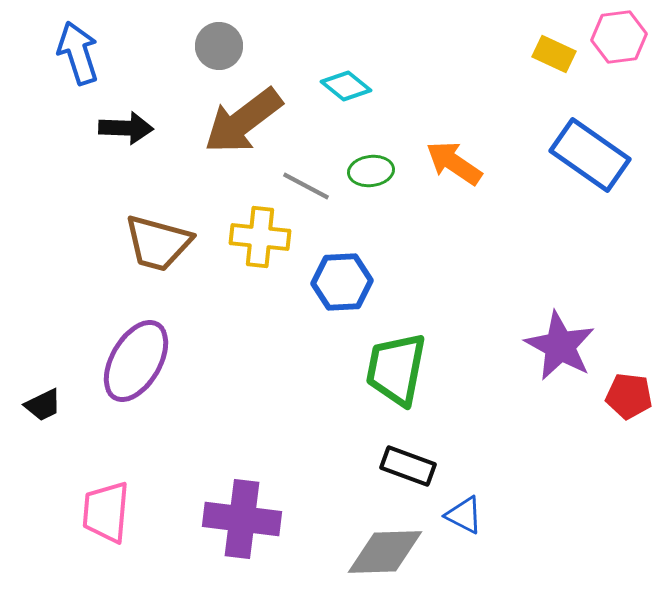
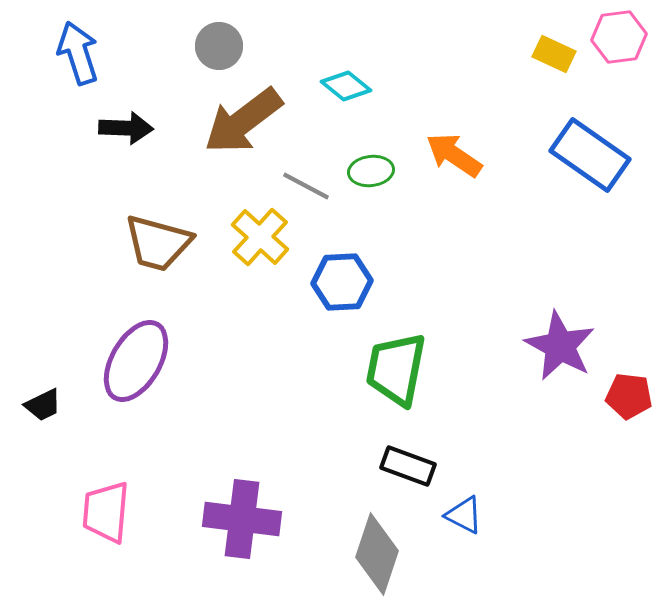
orange arrow: moved 8 px up
yellow cross: rotated 36 degrees clockwise
gray diamond: moved 8 px left, 2 px down; rotated 70 degrees counterclockwise
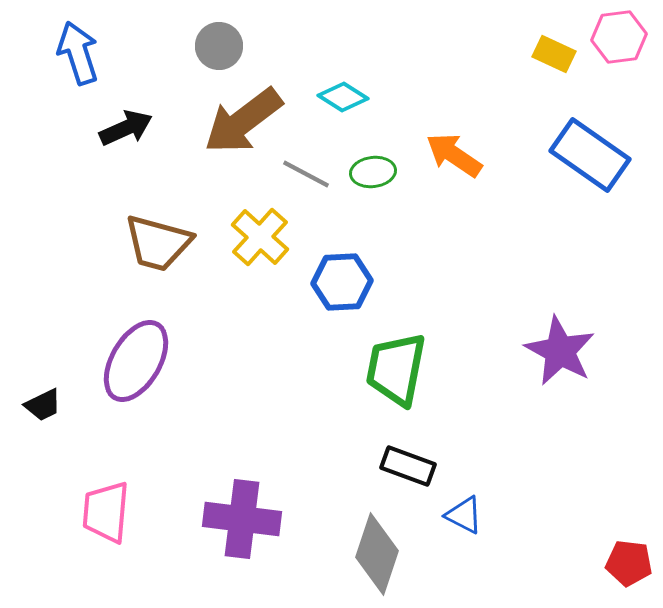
cyan diamond: moved 3 px left, 11 px down; rotated 6 degrees counterclockwise
black arrow: rotated 26 degrees counterclockwise
green ellipse: moved 2 px right, 1 px down
gray line: moved 12 px up
purple star: moved 5 px down
red pentagon: moved 167 px down
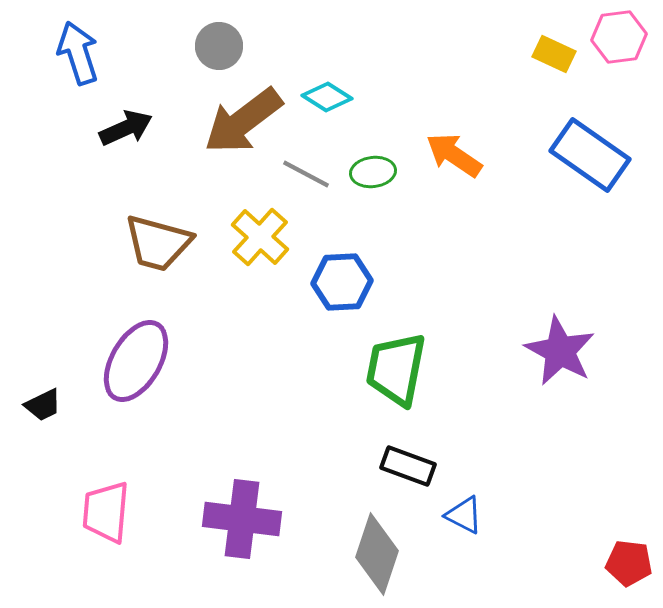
cyan diamond: moved 16 px left
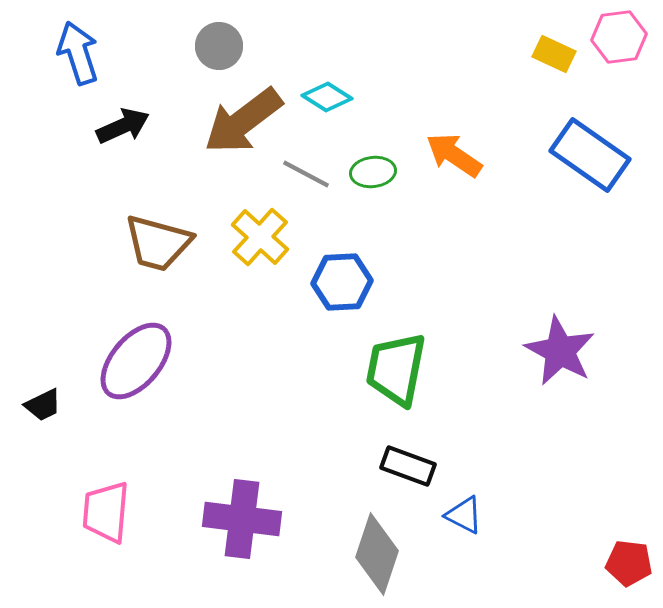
black arrow: moved 3 px left, 2 px up
purple ellipse: rotated 10 degrees clockwise
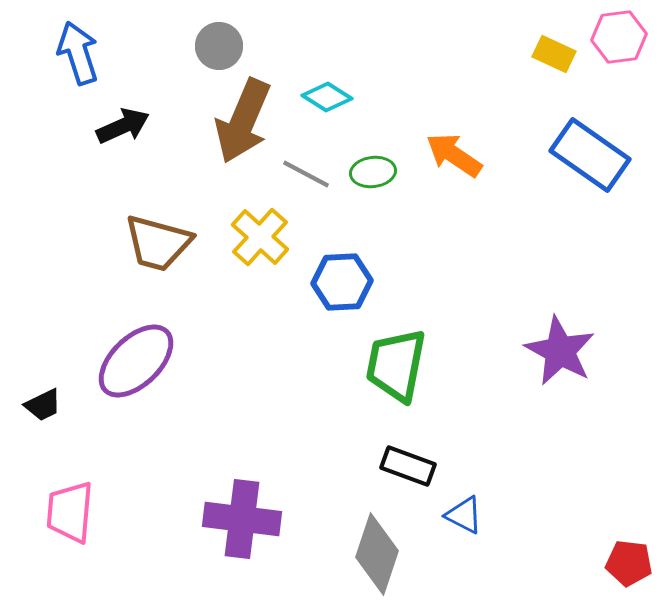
brown arrow: rotated 30 degrees counterclockwise
purple ellipse: rotated 6 degrees clockwise
green trapezoid: moved 4 px up
pink trapezoid: moved 36 px left
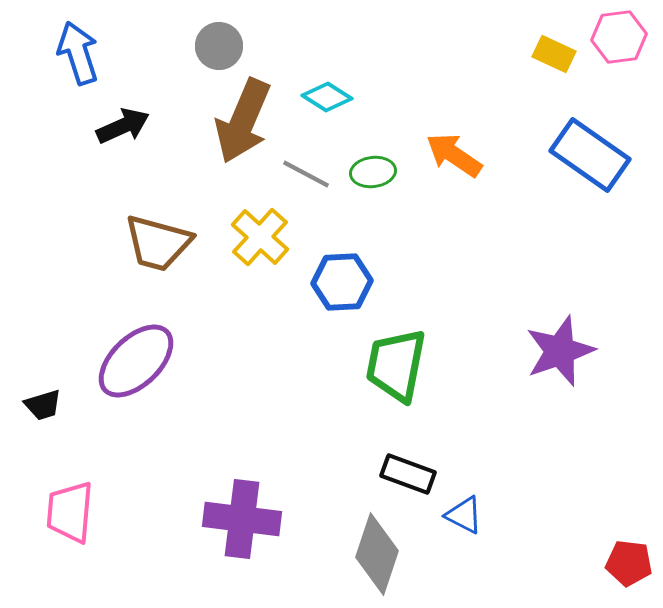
purple star: rotated 24 degrees clockwise
black trapezoid: rotated 9 degrees clockwise
black rectangle: moved 8 px down
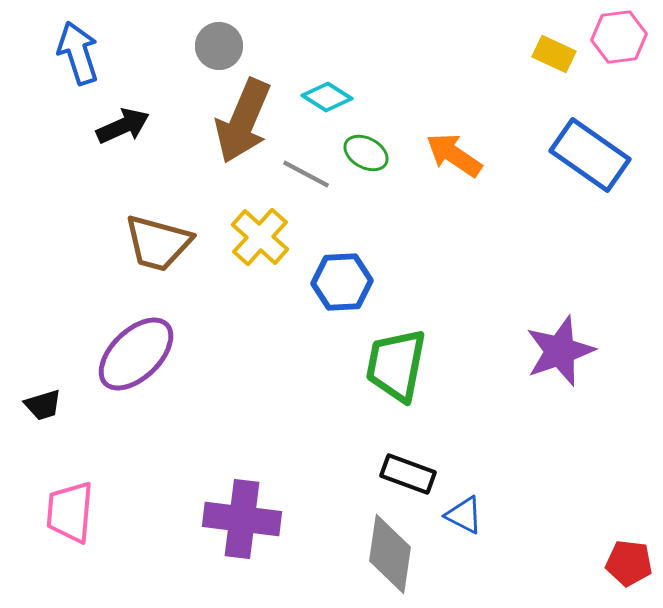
green ellipse: moved 7 px left, 19 px up; rotated 36 degrees clockwise
purple ellipse: moved 7 px up
gray diamond: moved 13 px right; rotated 10 degrees counterclockwise
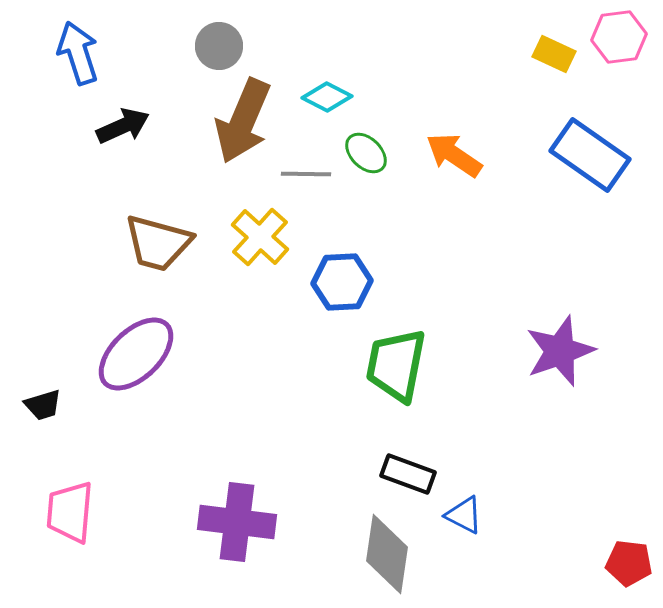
cyan diamond: rotated 6 degrees counterclockwise
green ellipse: rotated 15 degrees clockwise
gray line: rotated 27 degrees counterclockwise
purple cross: moved 5 px left, 3 px down
gray diamond: moved 3 px left
